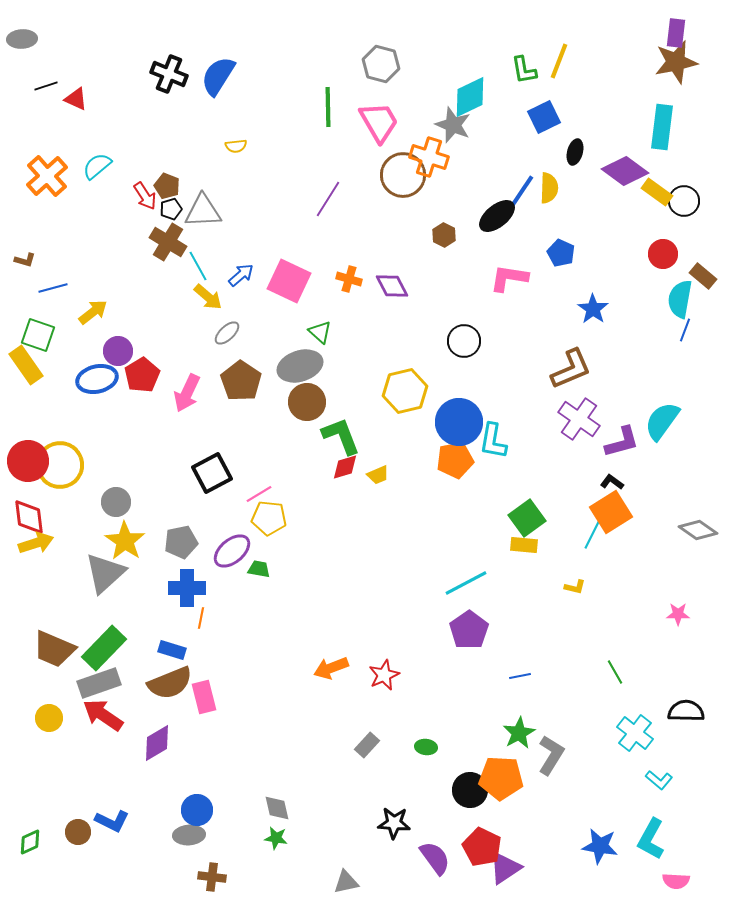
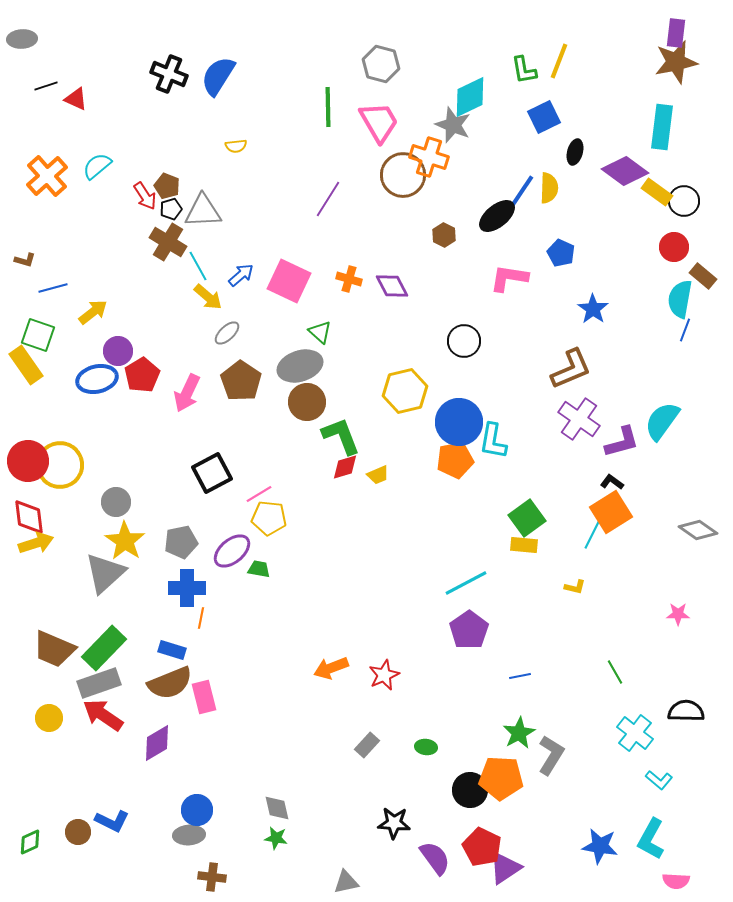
red circle at (663, 254): moved 11 px right, 7 px up
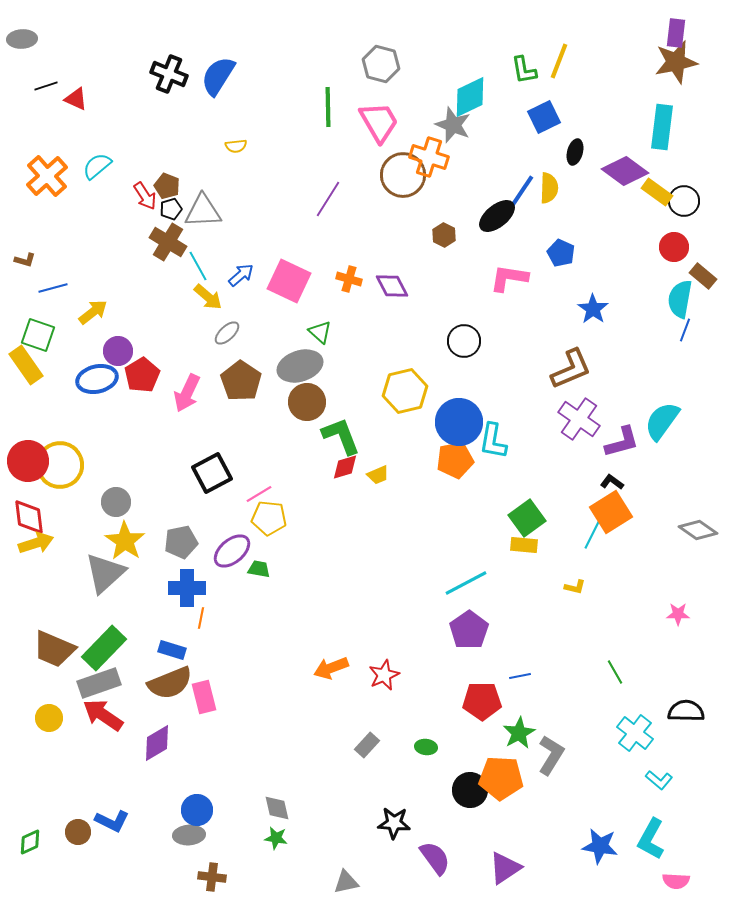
red pentagon at (482, 847): moved 146 px up; rotated 27 degrees counterclockwise
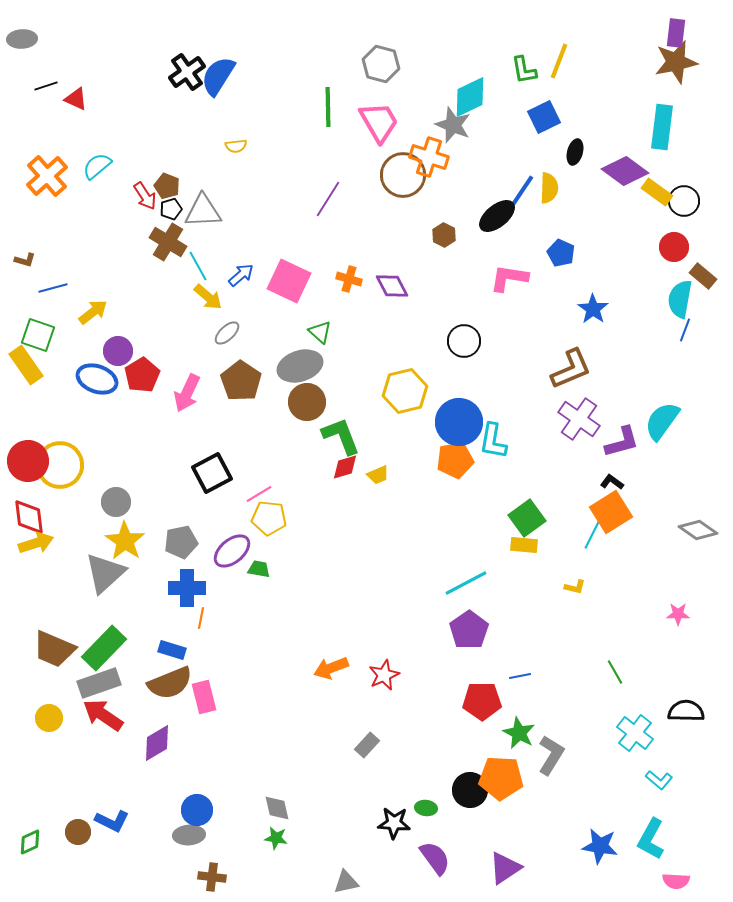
black cross at (169, 74): moved 18 px right, 2 px up; rotated 33 degrees clockwise
blue ellipse at (97, 379): rotated 33 degrees clockwise
green star at (519, 733): rotated 16 degrees counterclockwise
green ellipse at (426, 747): moved 61 px down
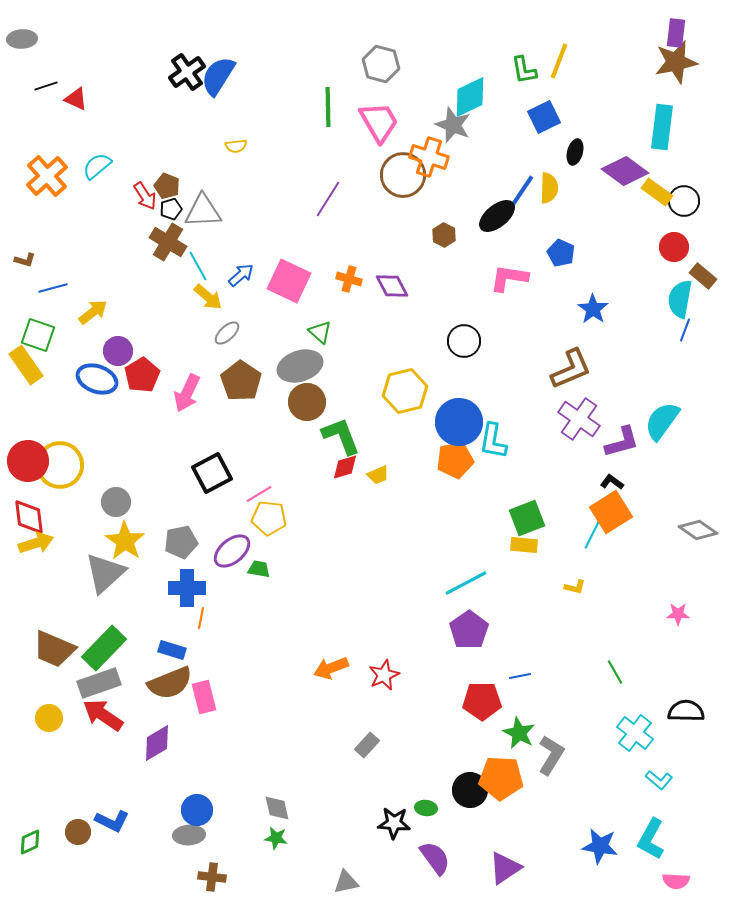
green square at (527, 518): rotated 15 degrees clockwise
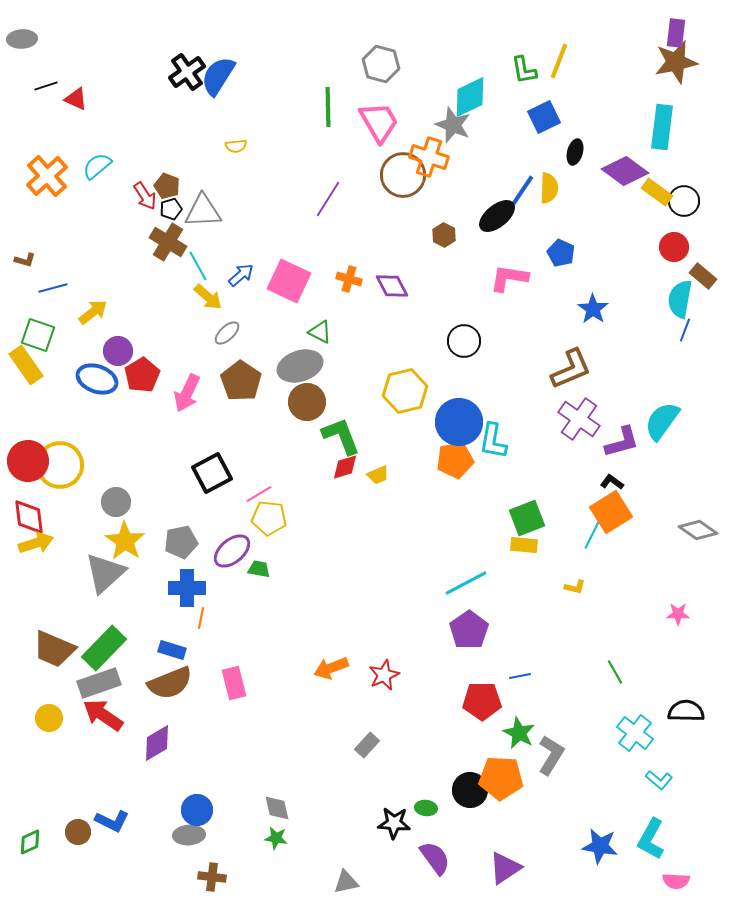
green triangle at (320, 332): rotated 15 degrees counterclockwise
pink rectangle at (204, 697): moved 30 px right, 14 px up
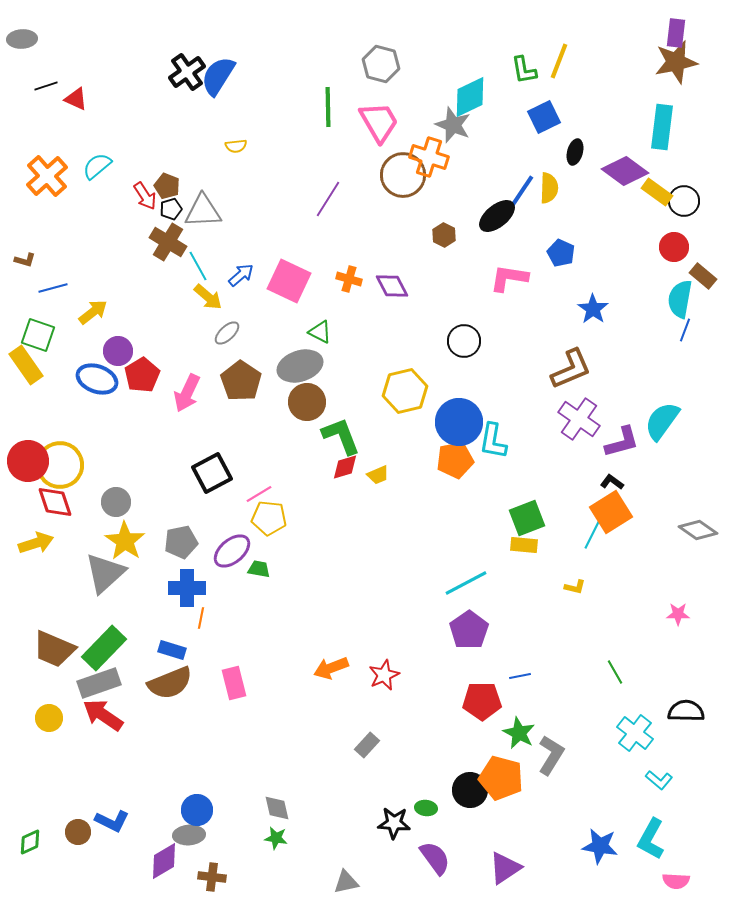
red diamond at (29, 517): moved 26 px right, 15 px up; rotated 12 degrees counterclockwise
purple diamond at (157, 743): moved 7 px right, 118 px down
orange pentagon at (501, 778): rotated 12 degrees clockwise
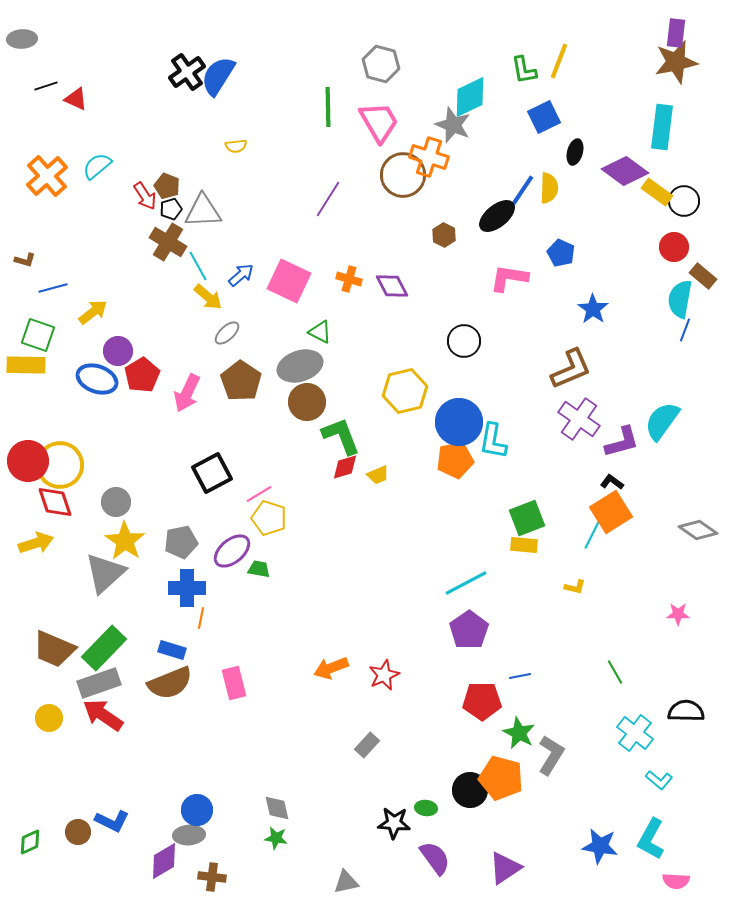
yellow rectangle at (26, 365): rotated 54 degrees counterclockwise
yellow pentagon at (269, 518): rotated 12 degrees clockwise
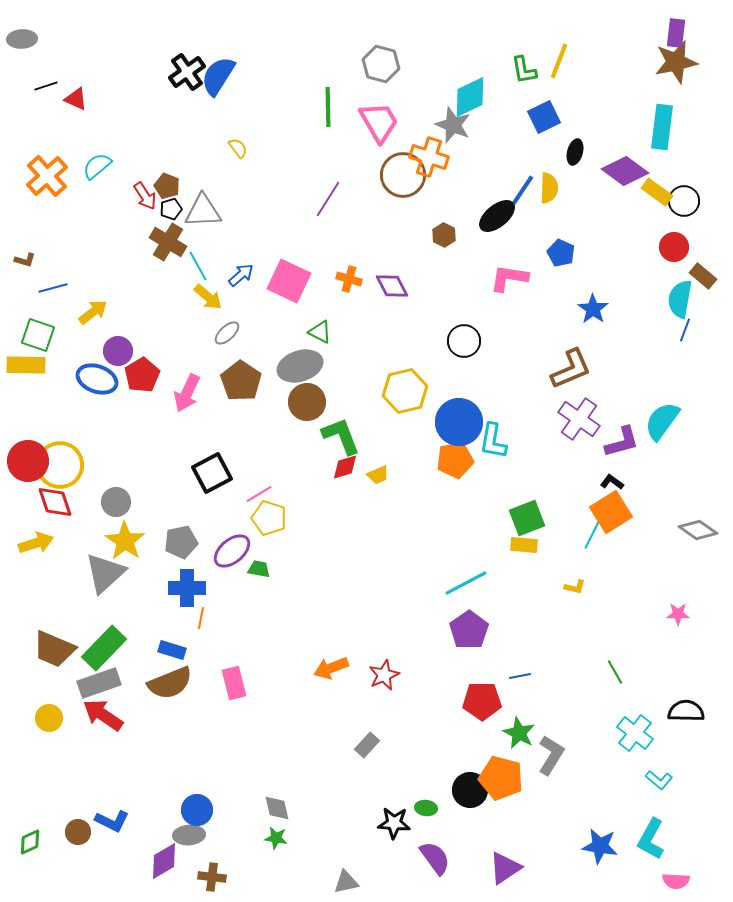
yellow semicircle at (236, 146): moved 2 px right, 2 px down; rotated 120 degrees counterclockwise
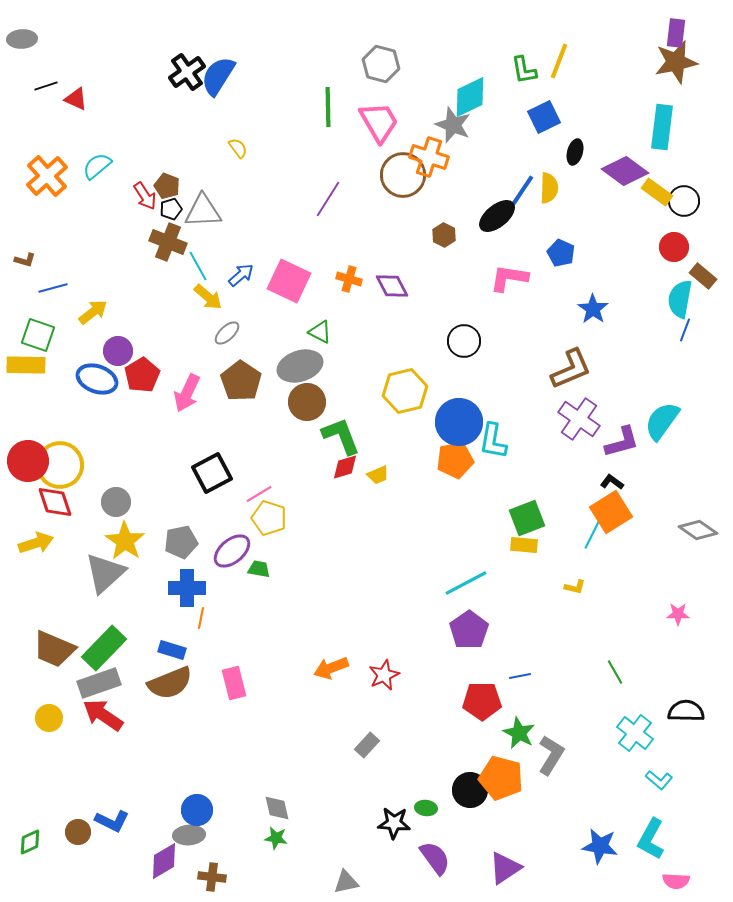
brown cross at (168, 242): rotated 9 degrees counterclockwise
